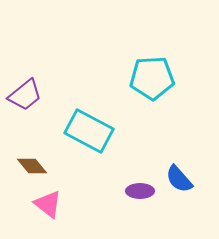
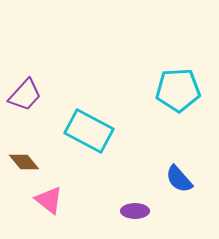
cyan pentagon: moved 26 px right, 12 px down
purple trapezoid: rotated 9 degrees counterclockwise
brown diamond: moved 8 px left, 4 px up
purple ellipse: moved 5 px left, 20 px down
pink triangle: moved 1 px right, 4 px up
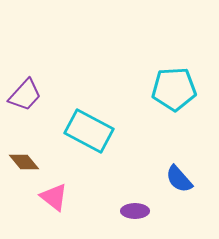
cyan pentagon: moved 4 px left, 1 px up
pink triangle: moved 5 px right, 3 px up
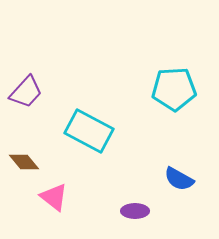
purple trapezoid: moved 1 px right, 3 px up
blue semicircle: rotated 20 degrees counterclockwise
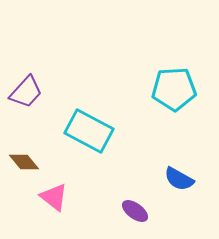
purple ellipse: rotated 36 degrees clockwise
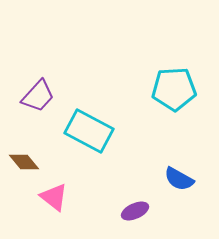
purple trapezoid: moved 12 px right, 4 px down
purple ellipse: rotated 60 degrees counterclockwise
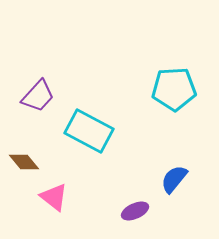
blue semicircle: moved 5 px left; rotated 100 degrees clockwise
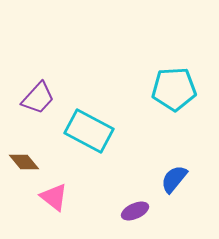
purple trapezoid: moved 2 px down
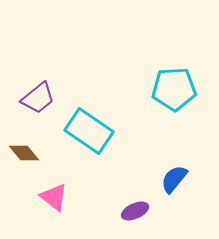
purple trapezoid: rotated 9 degrees clockwise
cyan rectangle: rotated 6 degrees clockwise
brown diamond: moved 9 px up
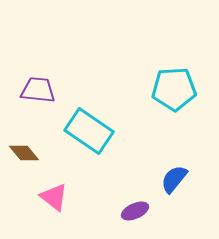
purple trapezoid: moved 8 px up; rotated 135 degrees counterclockwise
